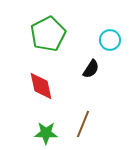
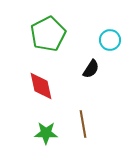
brown line: rotated 32 degrees counterclockwise
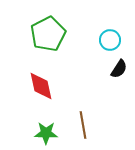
black semicircle: moved 28 px right
brown line: moved 1 px down
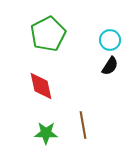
black semicircle: moved 9 px left, 3 px up
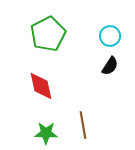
cyan circle: moved 4 px up
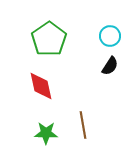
green pentagon: moved 1 px right, 5 px down; rotated 8 degrees counterclockwise
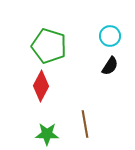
green pentagon: moved 7 px down; rotated 20 degrees counterclockwise
red diamond: rotated 40 degrees clockwise
brown line: moved 2 px right, 1 px up
green star: moved 1 px right, 1 px down
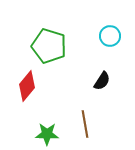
black semicircle: moved 8 px left, 15 px down
red diamond: moved 14 px left; rotated 12 degrees clockwise
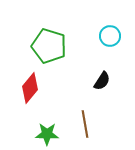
red diamond: moved 3 px right, 2 px down
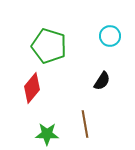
red diamond: moved 2 px right
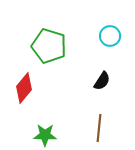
red diamond: moved 8 px left
brown line: moved 14 px right, 4 px down; rotated 16 degrees clockwise
green star: moved 2 px left, 1 px down
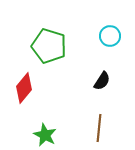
green star: rotated 25 degrees clockwise
